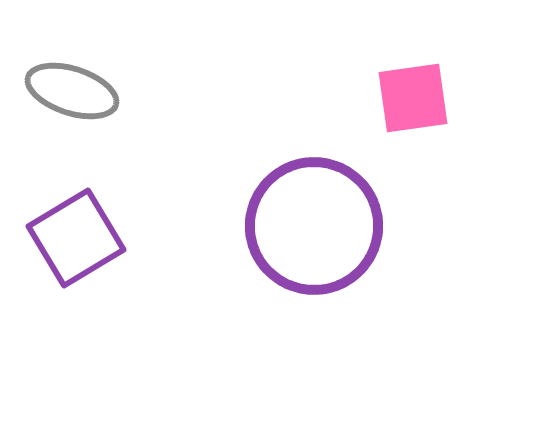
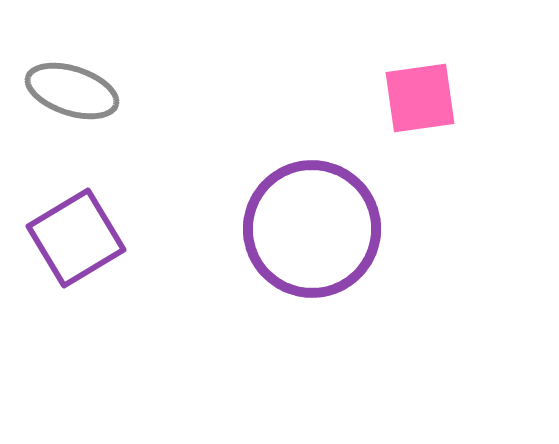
pink square: moved 7 px right
purple circle: moved 2 px left, 3 px down
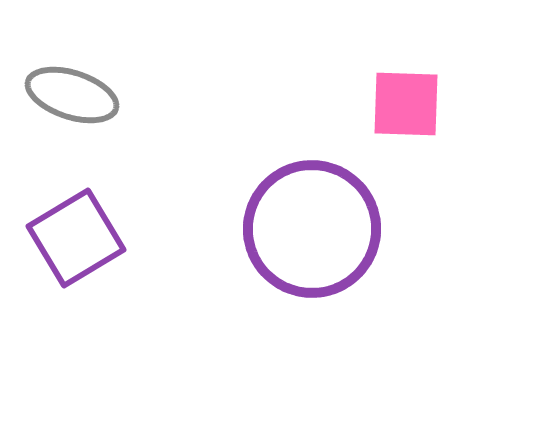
gray ellipse: moved 4 px down
pink square: moved 14 px left, 6 px down; rotated 10 degrees clockwise
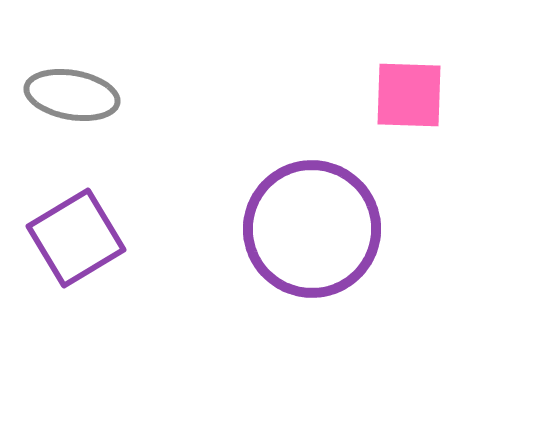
gray ellipse: rotated 8 degrees counterclockwise
pink square: moved 3 px right, 9 px up
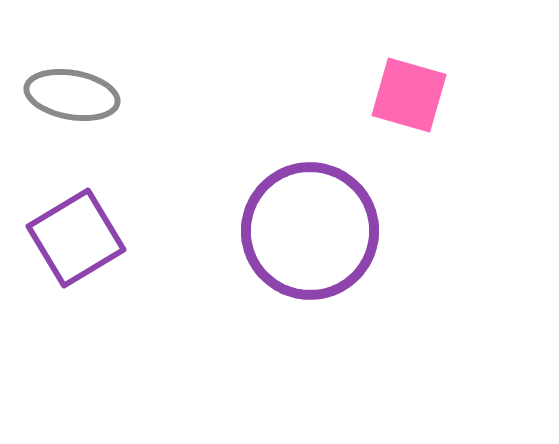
pink square: rotated 14 degrees clockwise
purple circle: moved 2 px left, 2 px down
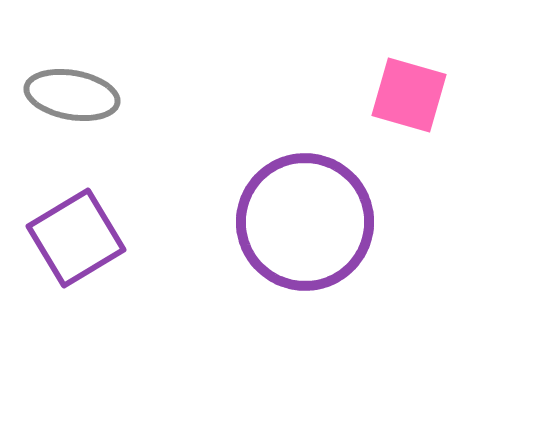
purple circle: moved 5 px left, 9 px up
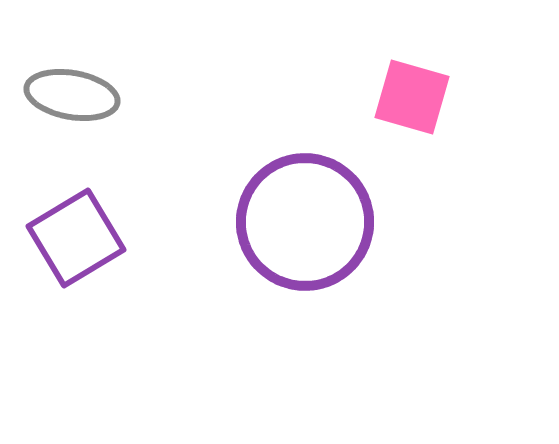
pink square: moved 3 px right, 2 px down
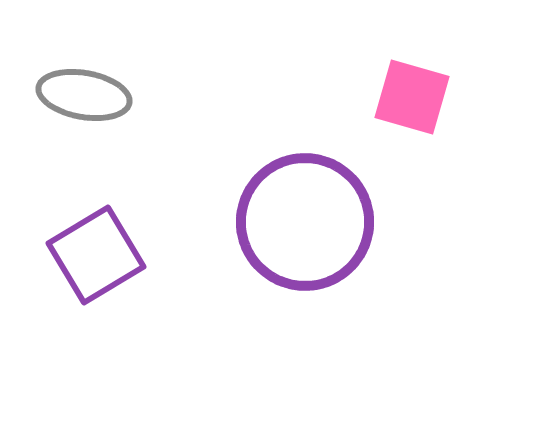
gray ellipse: moved 12 px right
purple square: moved 20 px right, 17 px down
